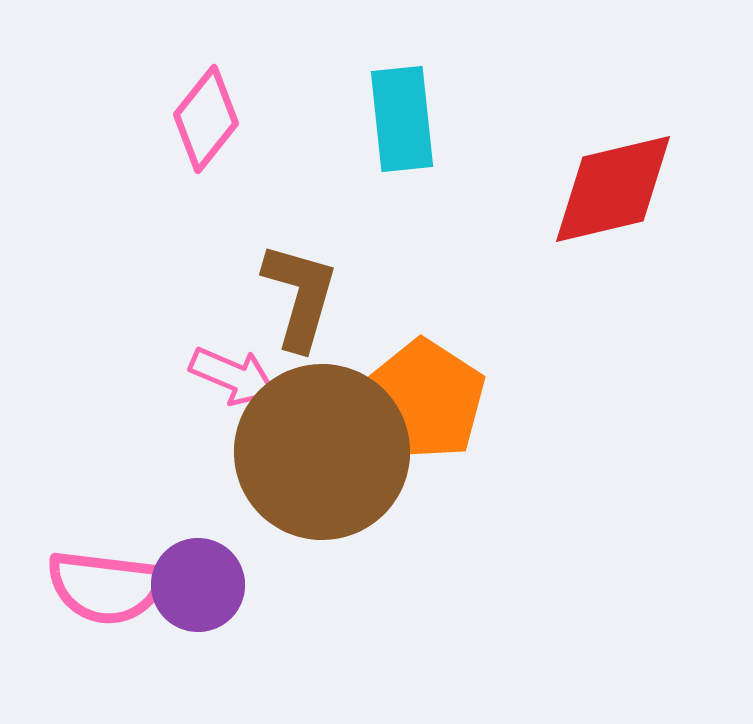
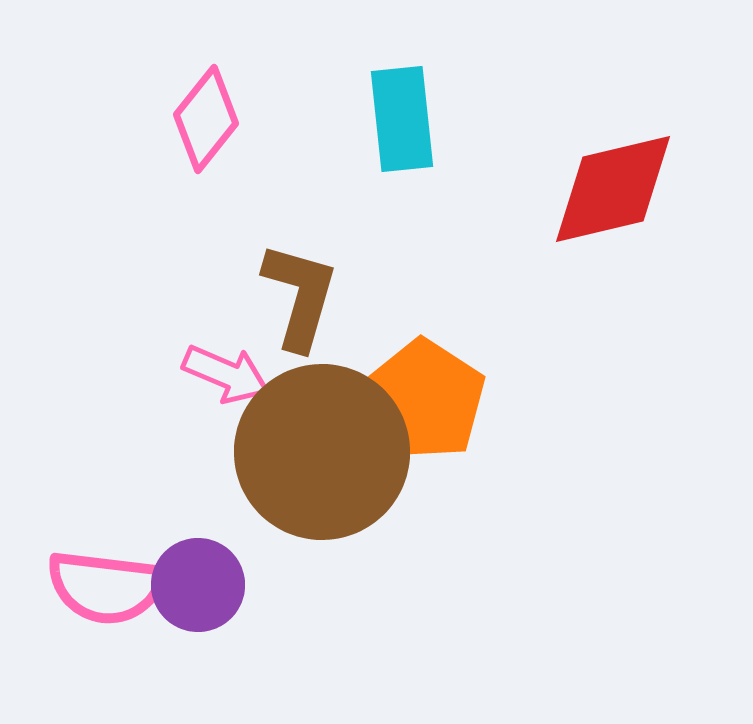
pink arrow: moved 7 px left, 2 px up
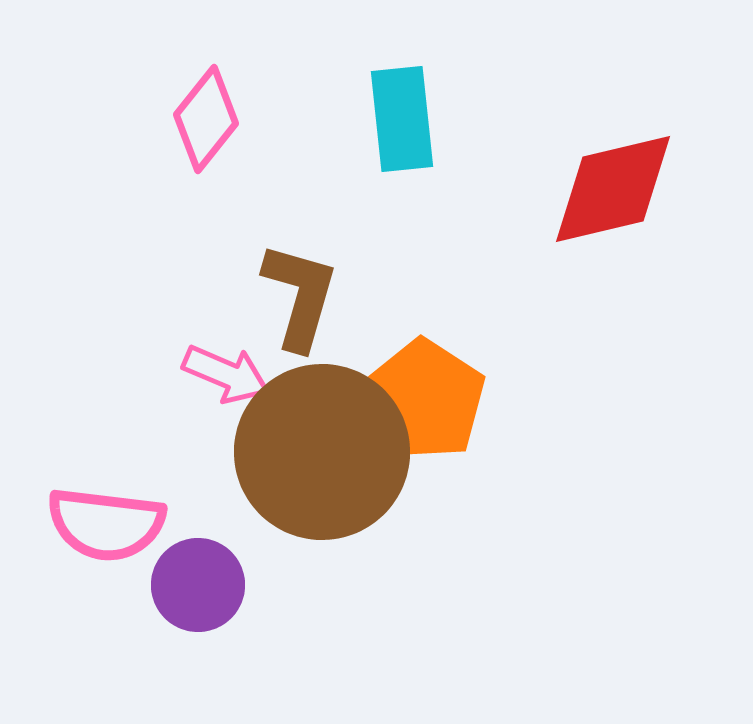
pink semicircle: moved 63 px up
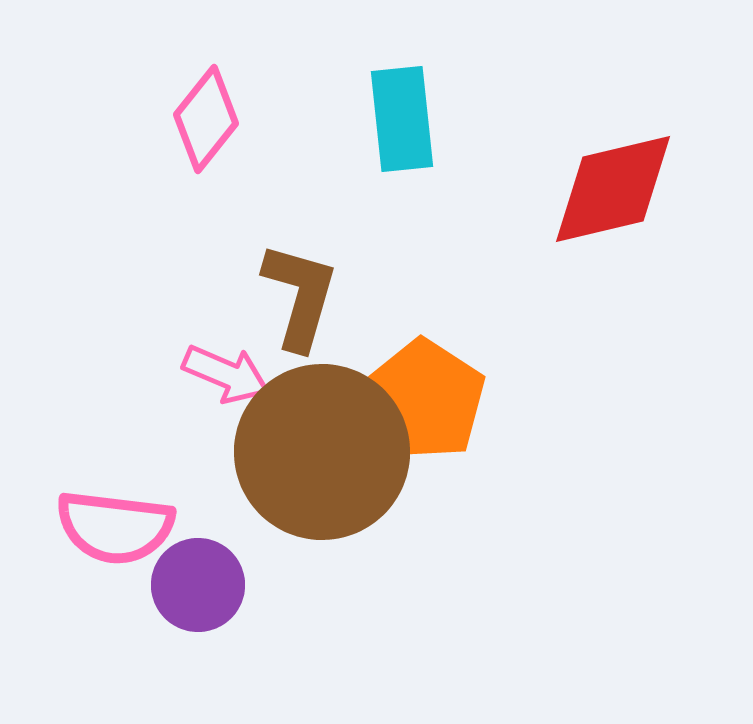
pink semicircle: moved 9 px right, 3 px down
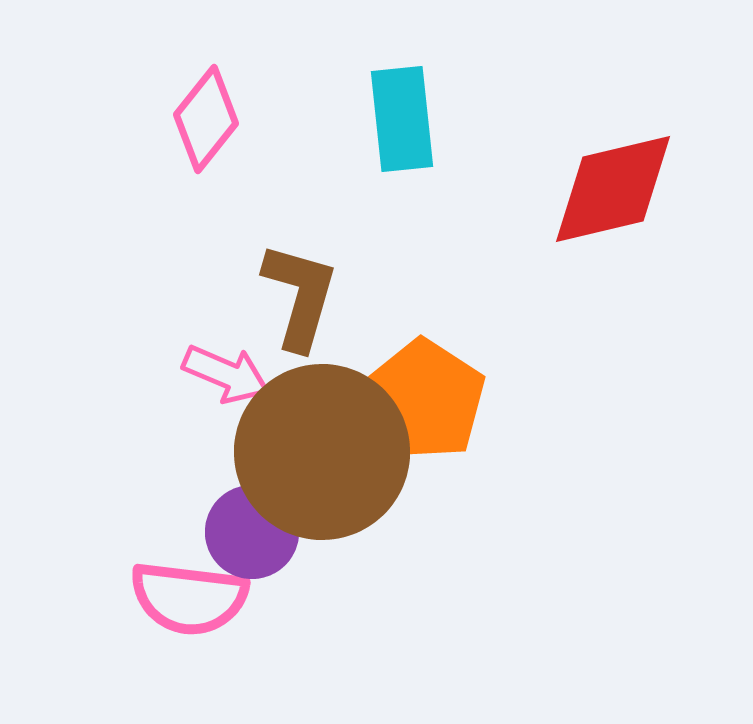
pink semicircle: moved 74 px right, 71 px down
purple circle: moved 54 px right, 53 px up
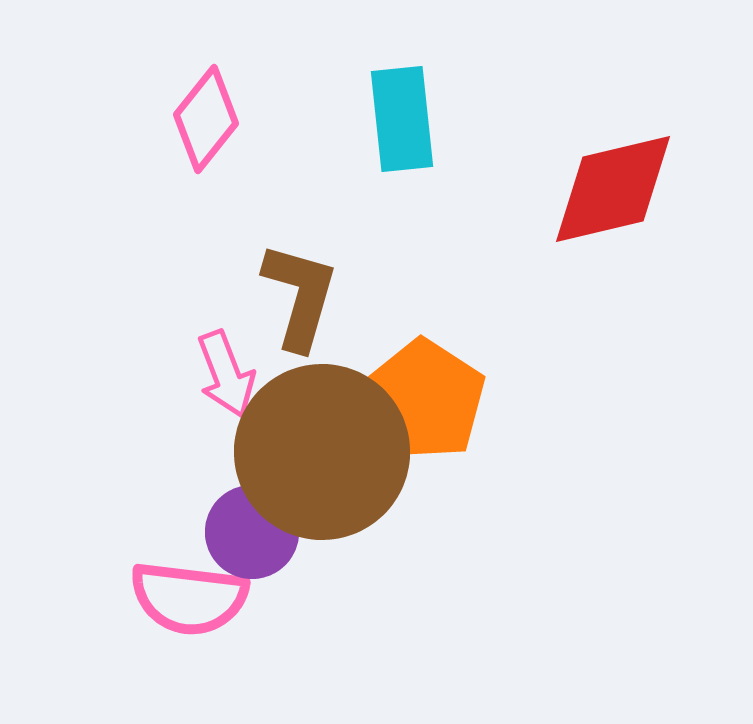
pink arrow: rotated 46 degrees clockwise
